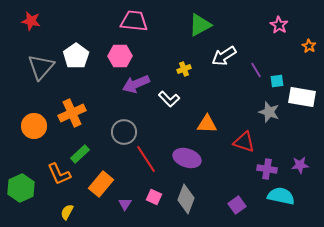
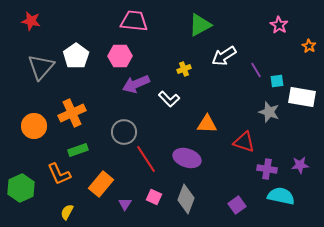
green rectangle: moved 2 px left, 4 px up; rotated 24 degrees clockwise
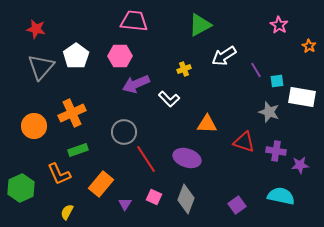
red star: moved 5 px right, 8 px down
purple cross: moved 9 px right, 18 px up
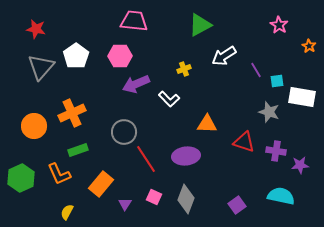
purple ellipse: moved 1 px left, 2 px up; rotated 24 degrees counterclockwise
green hexagon: moved 10 px up
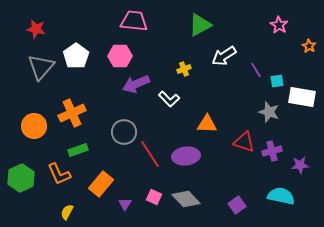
purple cross: moved 4 px left; rotated 24 degrees counterclockwise
red line: moved 4 px right, 5 px up
gray diamond: rotated 64 degrees counterclockwise
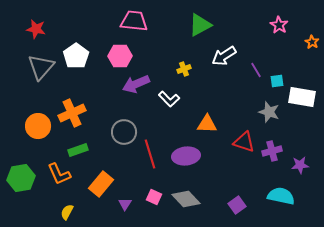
orange star: moved 3 px right, 4 px up
orange circle: moved 4 px right
red line: rotated 16 degrees clockwise
green hexagon: rotated 16 degrees clockwise
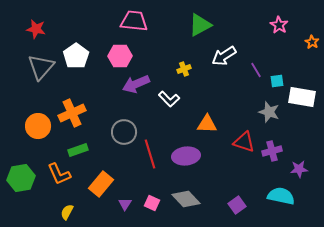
purple star: moved 1 px left, 4 px down
pink square: moved 2 px left, 6 px down
